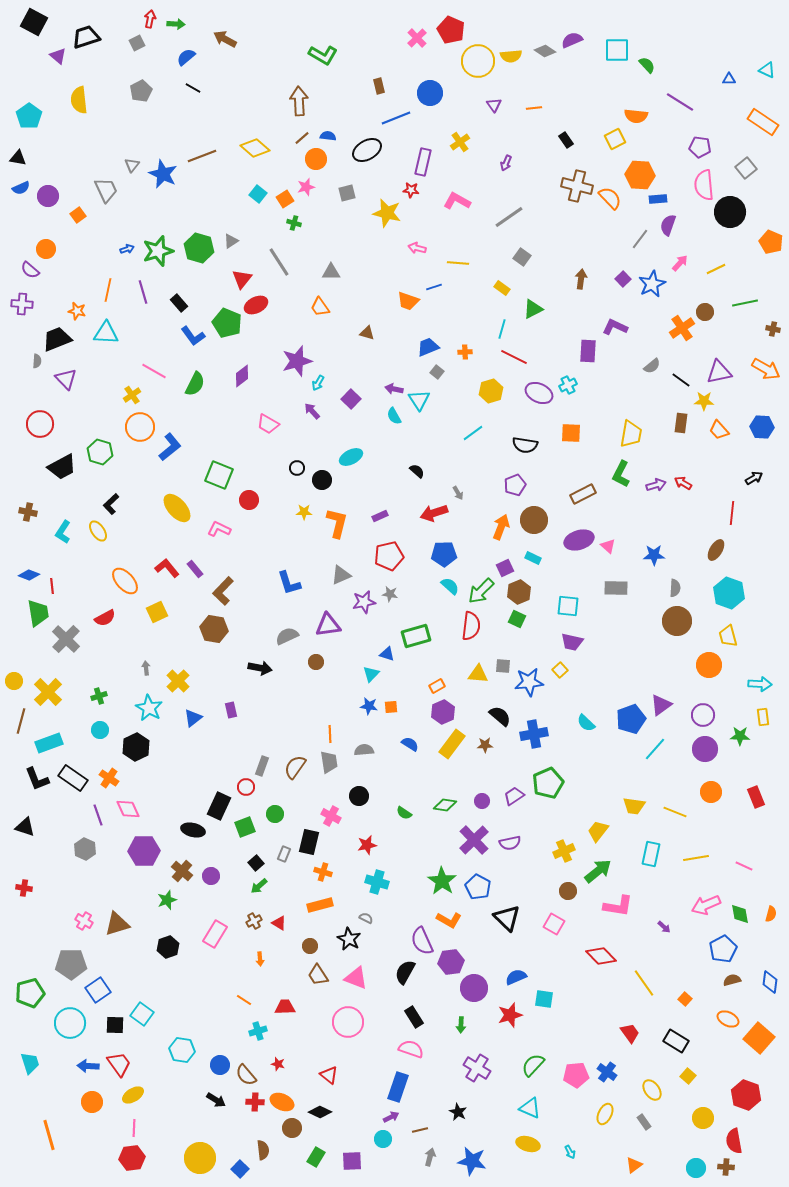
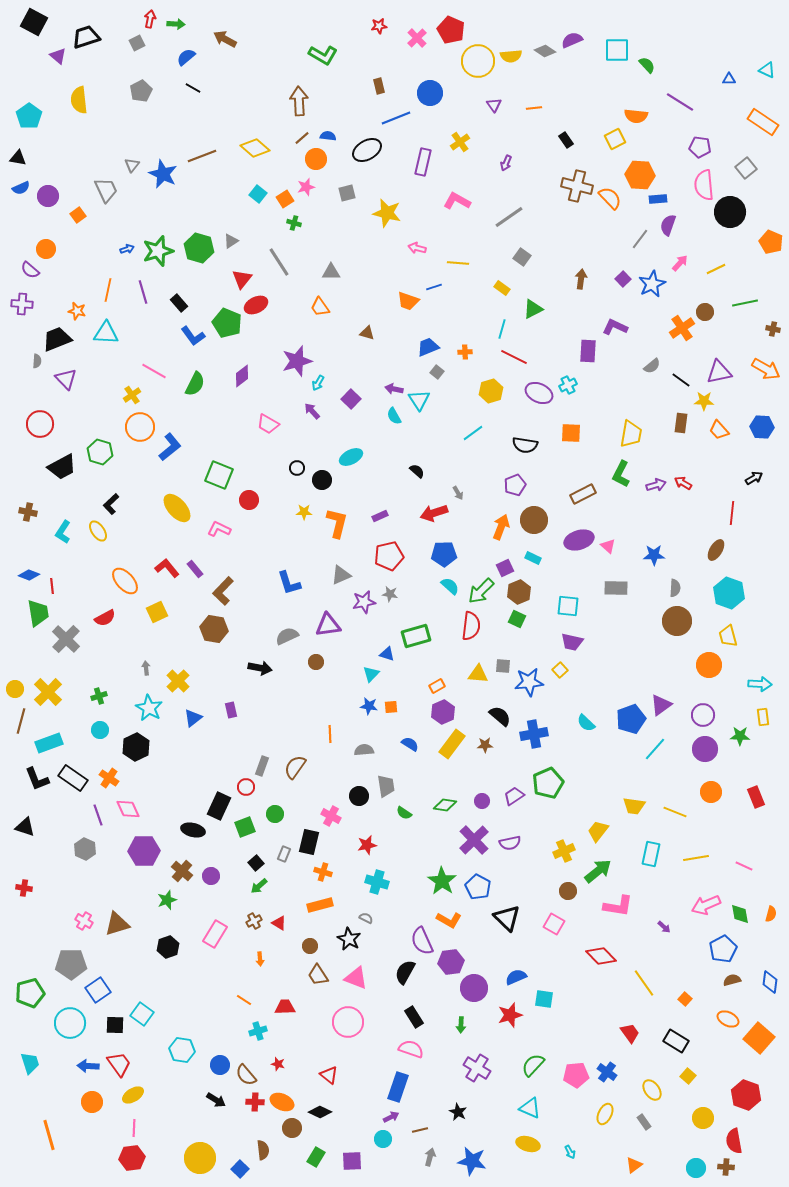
red star at (411, 190): moved 32 px left, 164 px up; rotated 14 degrees counterclockwise
yellow circle at (14, 681): moved 1 px right, 8 px down
gray trapezoid at (329, 762): moved 57 px right, 24 px down
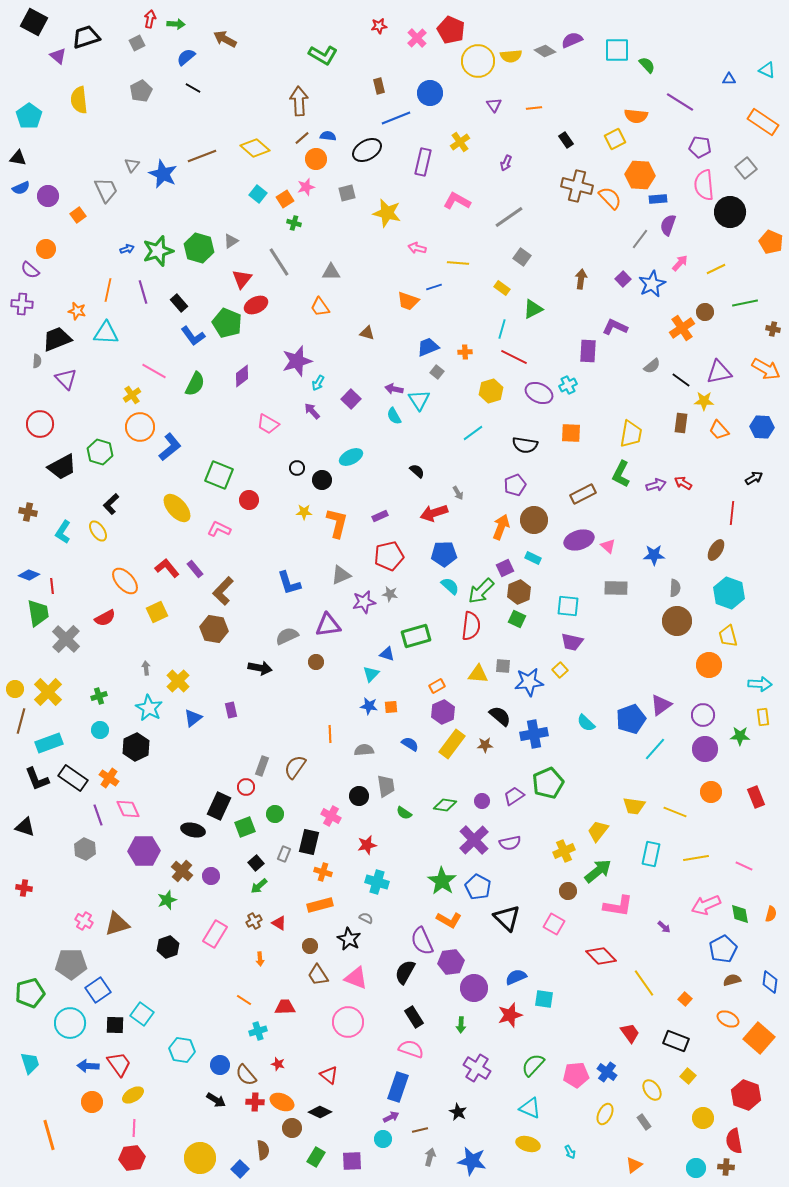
black rectangle at (676, 1041): rotated 10 degrees counterclockwise
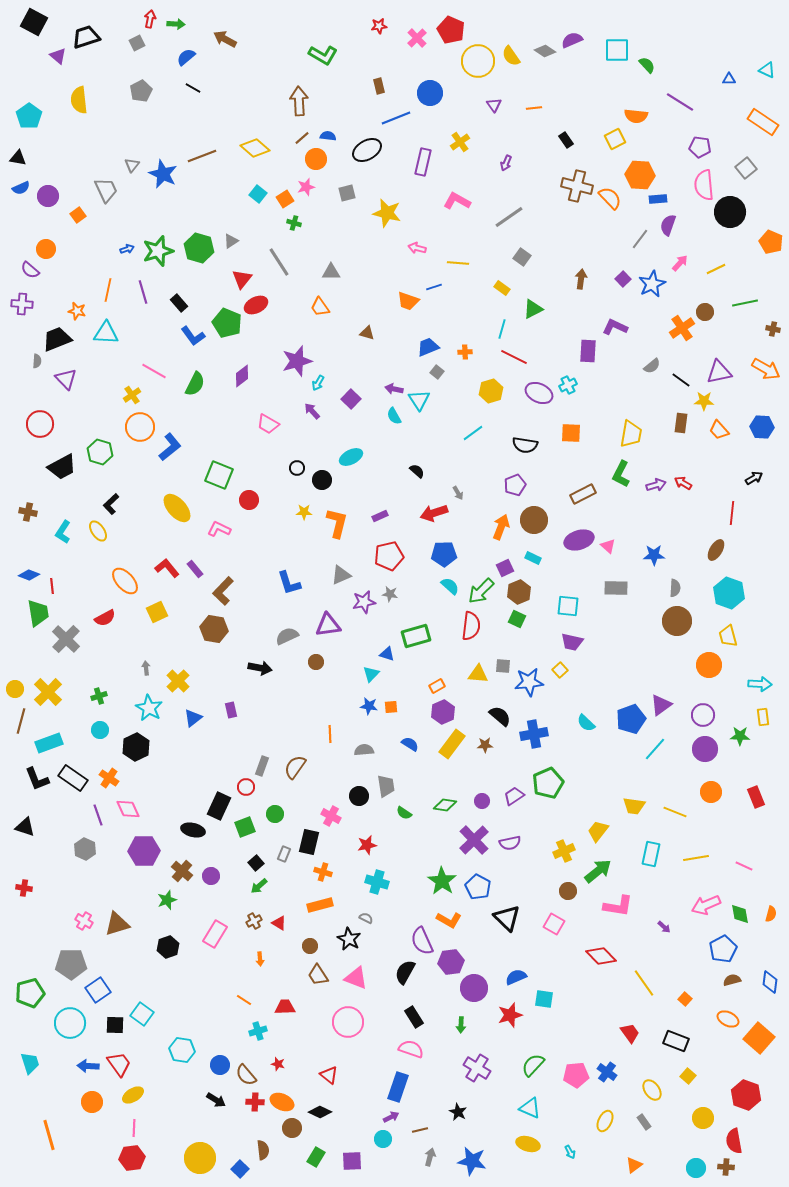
yellow semicircle at (511, 56): rotated 60 degrees clockwise
yellow ellipse at (605, 1114): moved 7 px down
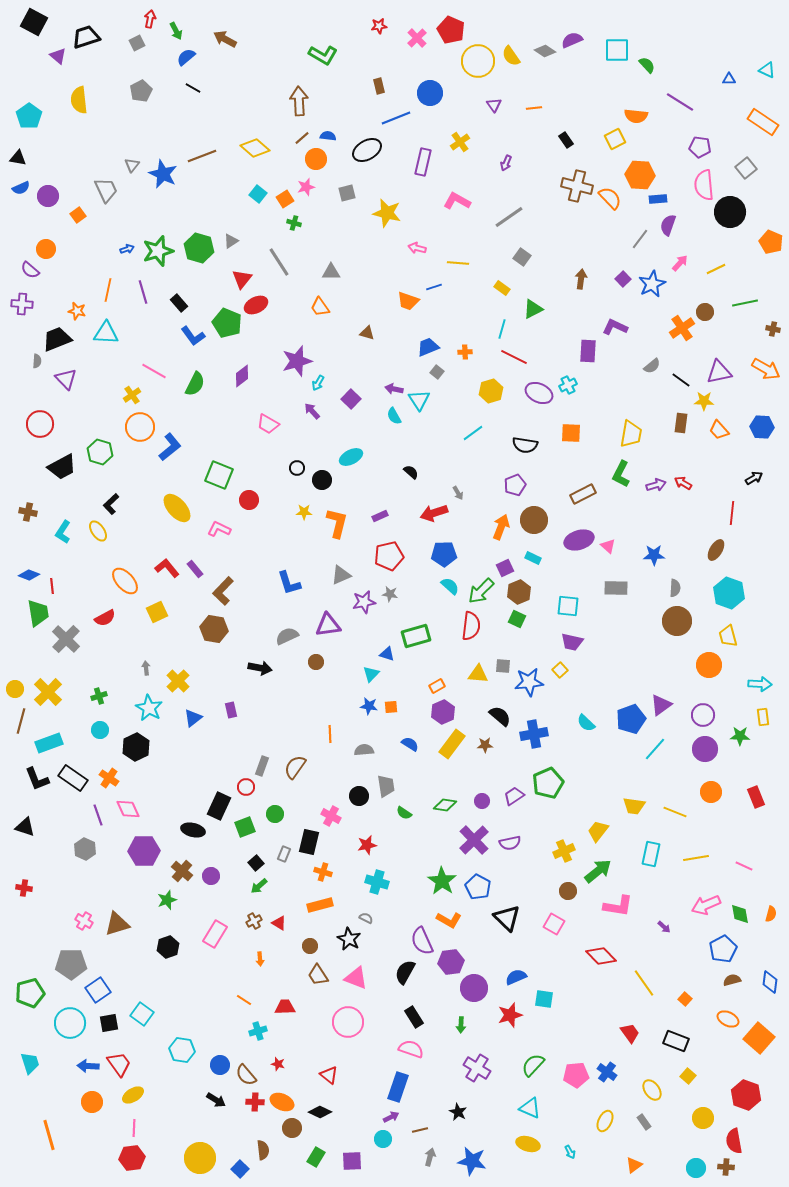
green arrow at (176, 24): moved 7 px down; rotated 60 degrees clockwise
black semicircle at (417, 471): moved 6 px left, 1 px down
black square at (115, 1025): moved 6 px left, 2 px up; rotated 12 degrees counterclockwise
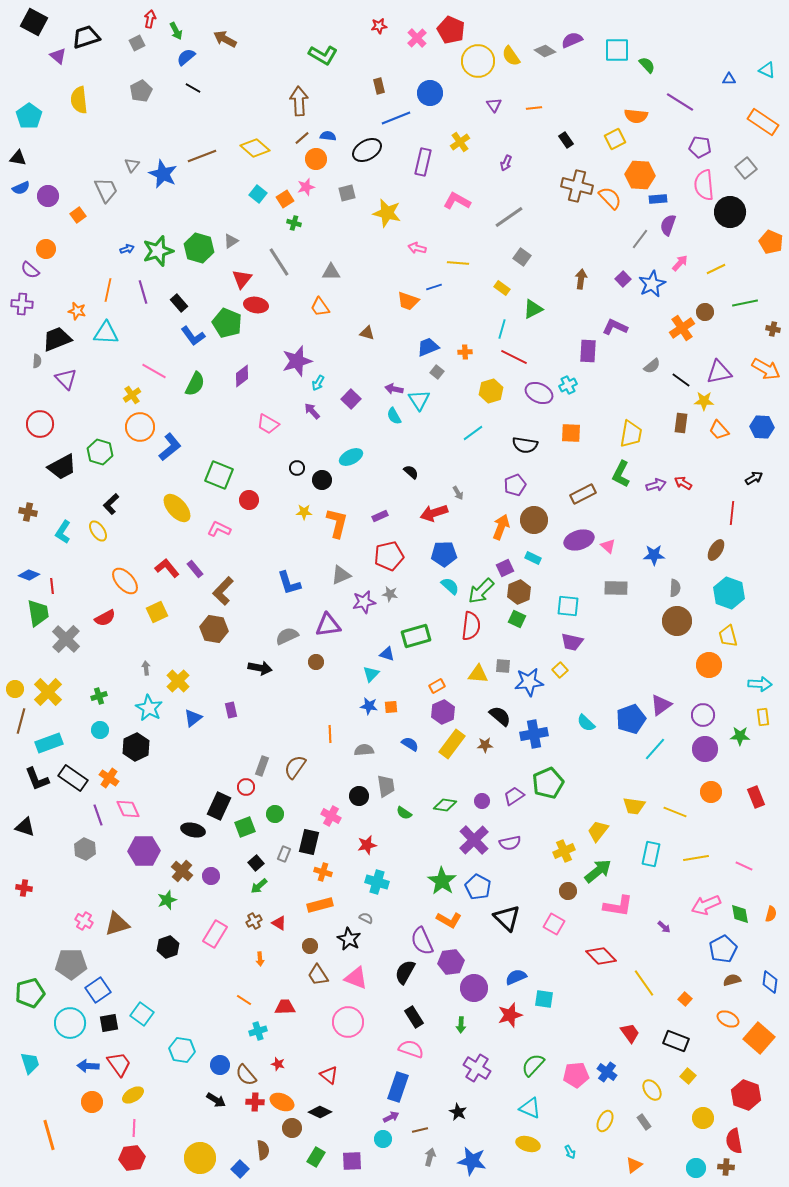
red ellipse at (256, 305): rotated 35 degrees clockwise
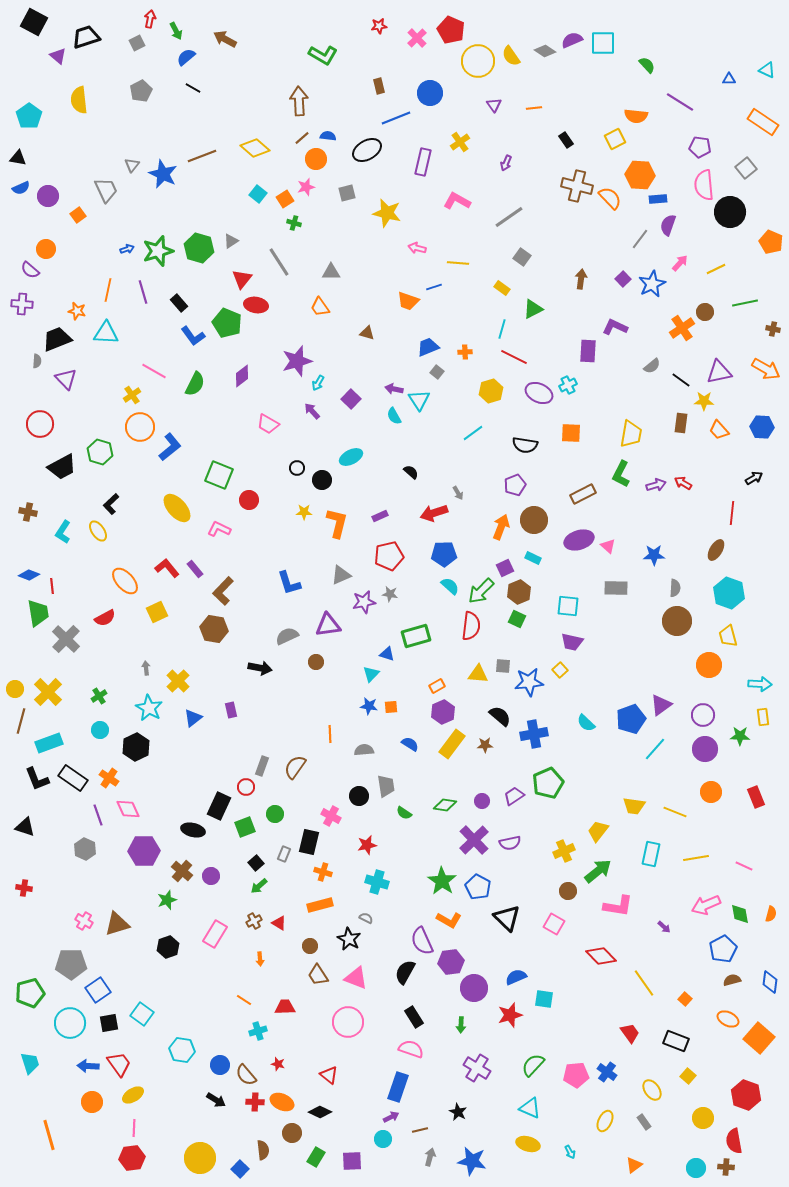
cyan square at (617, 50): moved 14 px left, 7 px up
green cross at (99, 696): rotated 14 degrees counterclockwise
brown circle at (292, 1128): moved 5 px down
